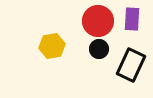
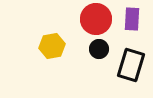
red circle: moved 2 px left, 2 px up
black rectangle: rotated 8 degrees counterclockwise
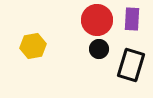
red circle: moved 1 px right, 1 px down
yellow hexagon: moved 19 px left
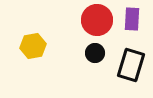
black circle: moved 4 px left, 4 px down
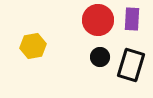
red circle: moved 1 px right
black circle: moved 5 px right, 4 px down
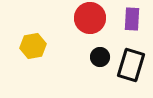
red circle: moved 8 px left, 2 px up
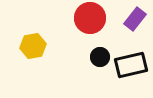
purple rectangle: moved 3 px right; rotated 35 degrees clockwise
black rectangle: rotated 60 degrees clockwise
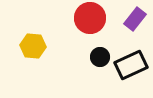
yellow hexagon: rotated 15 degrees clockwise
black rectangle: rotated 12 degrees counterclockwise
